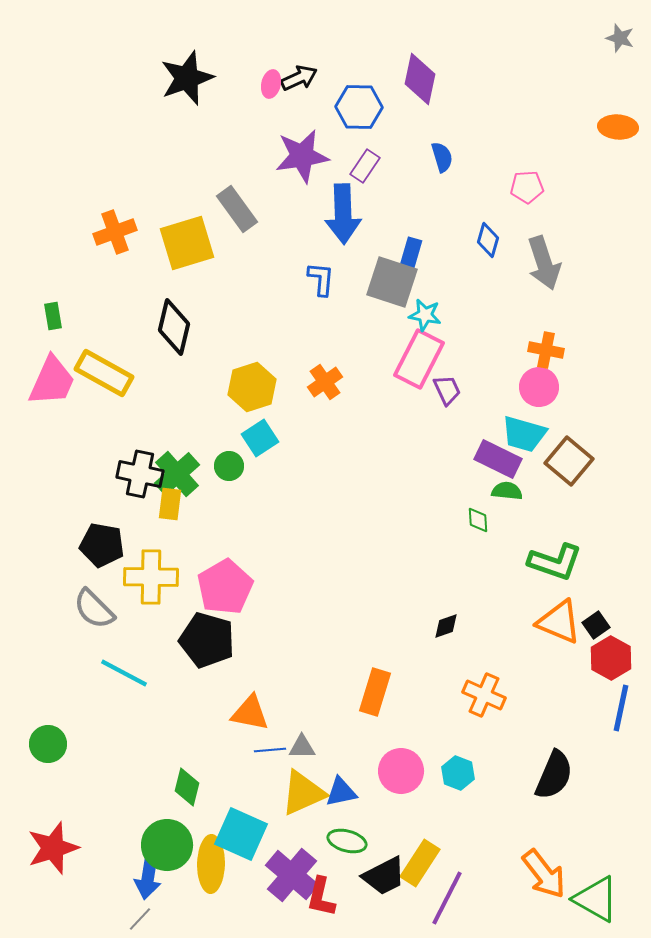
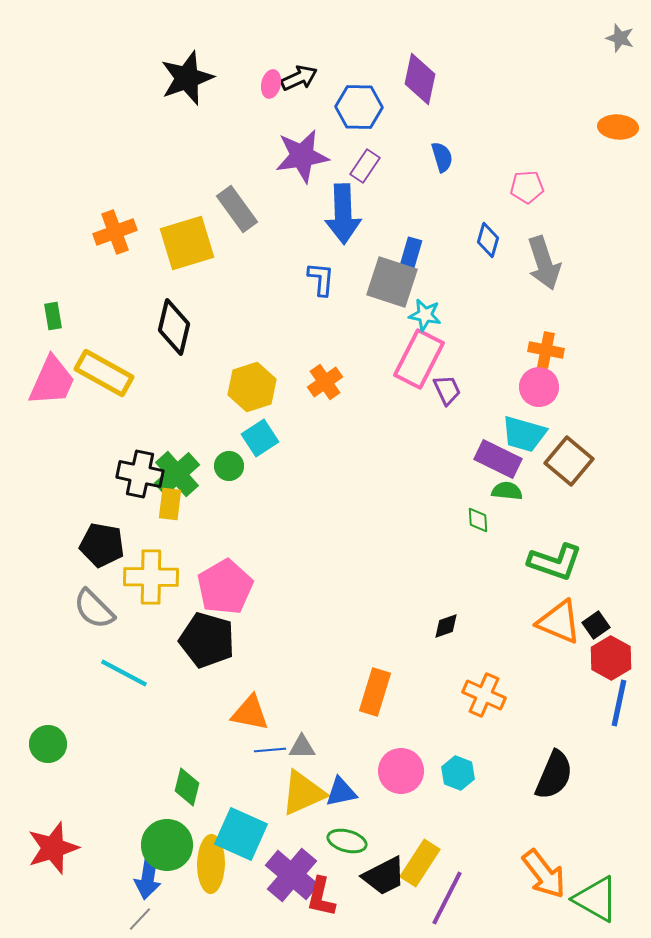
blue line at (621, 708): moved 2 px left, 5 px up
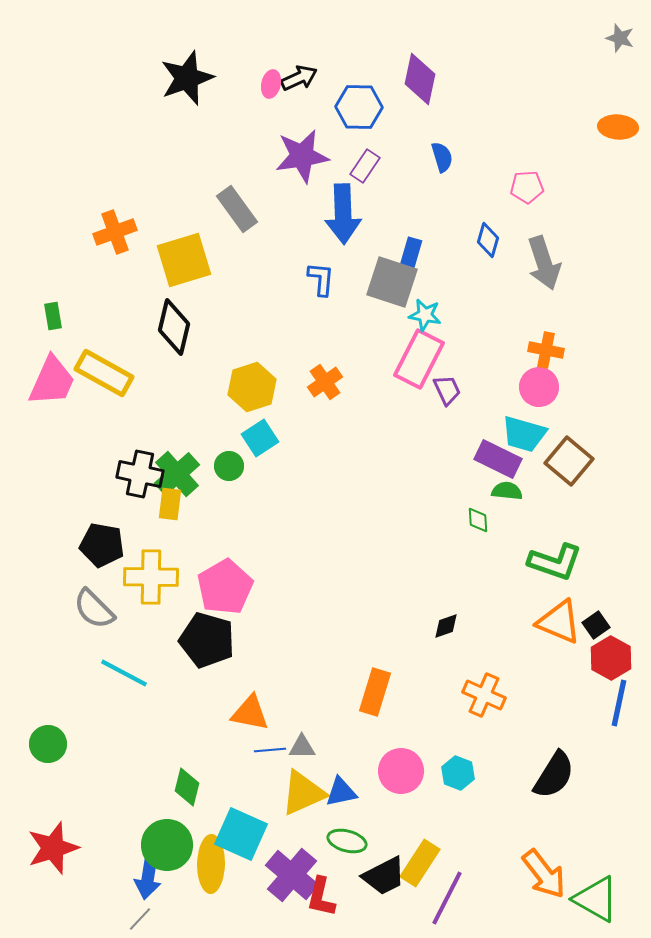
yellow square at (187, 243): moved 3 px left, 17 px down
black semicircle at (554, 775): rotated 9 degrees clockwise
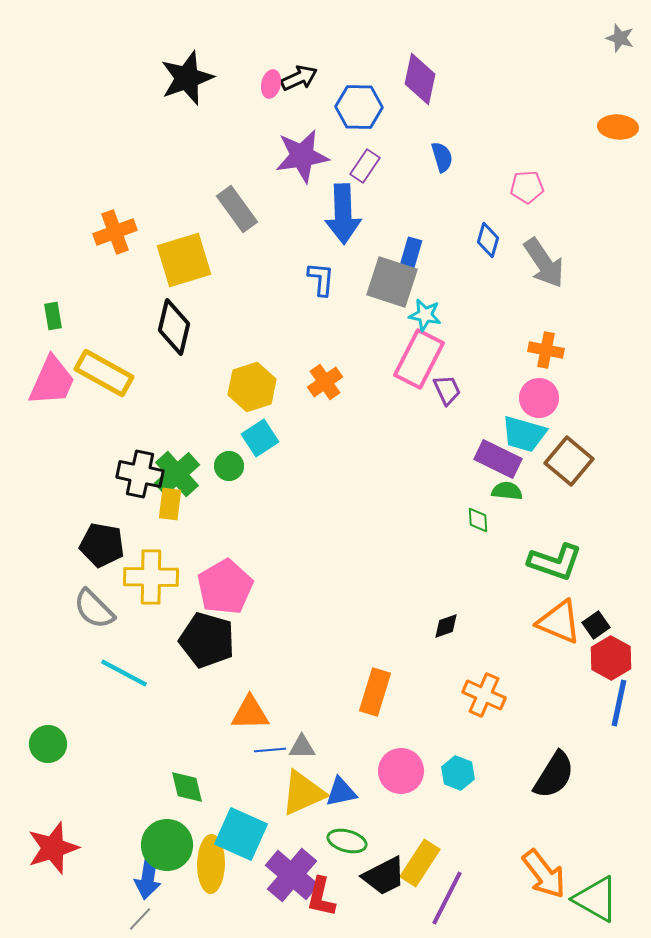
gray arrow at (544, 263): rotated 16 degrees counterclockwise
pink circle at (539, 387): moved 11 px down
orange triangle at (250, 713): rotated 12 degrees counterclockwise
green diamond at (187, 787): rotated 27 degrees counterclockwise
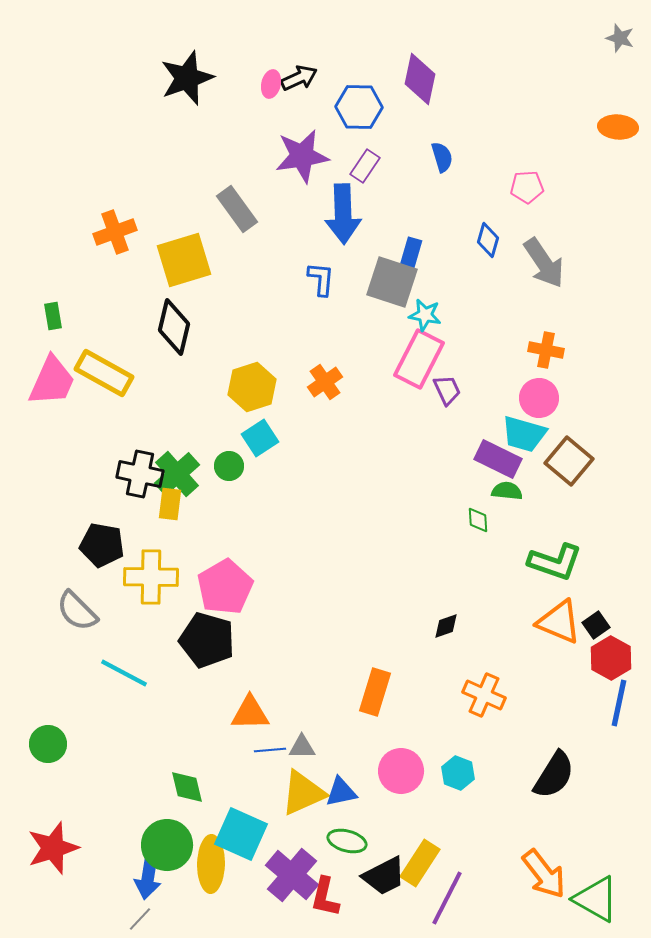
gray semicircle at (94, 609): moved 17 px left, 2 px down
red L-shape at (321, 897): moved 4 px right
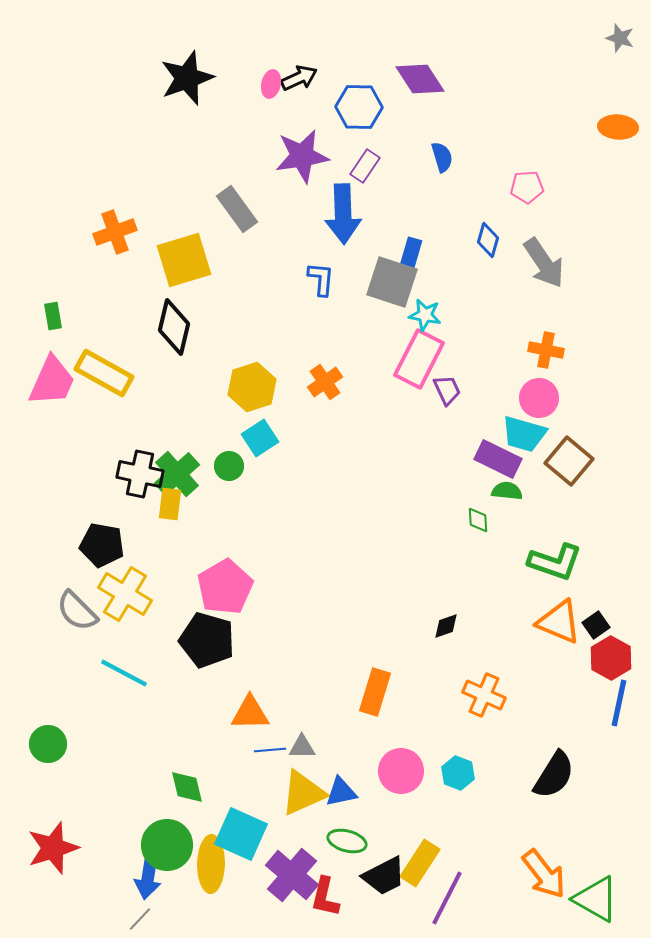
purple diamond at (420, 79): rotated 45 degrees counterclockwise
yellow cross at (151, 577): moved 26 px left, 17 px down; rotated 30 degrees clockwise
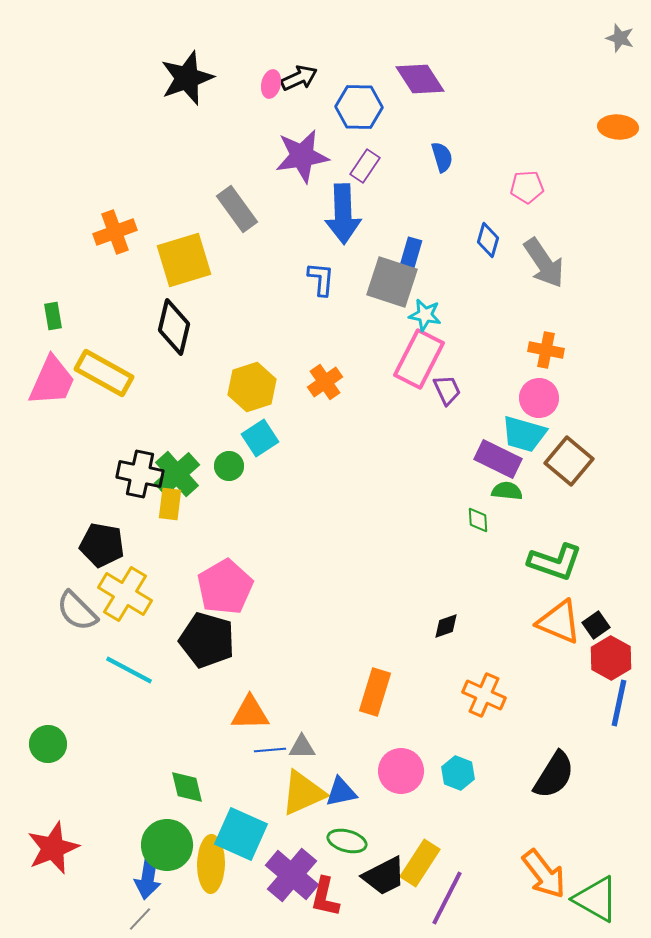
cyan line at (124, 673): moved 5 px right, 3 px up
red star at (53, 848): rotated 4 degrees counterclockwise
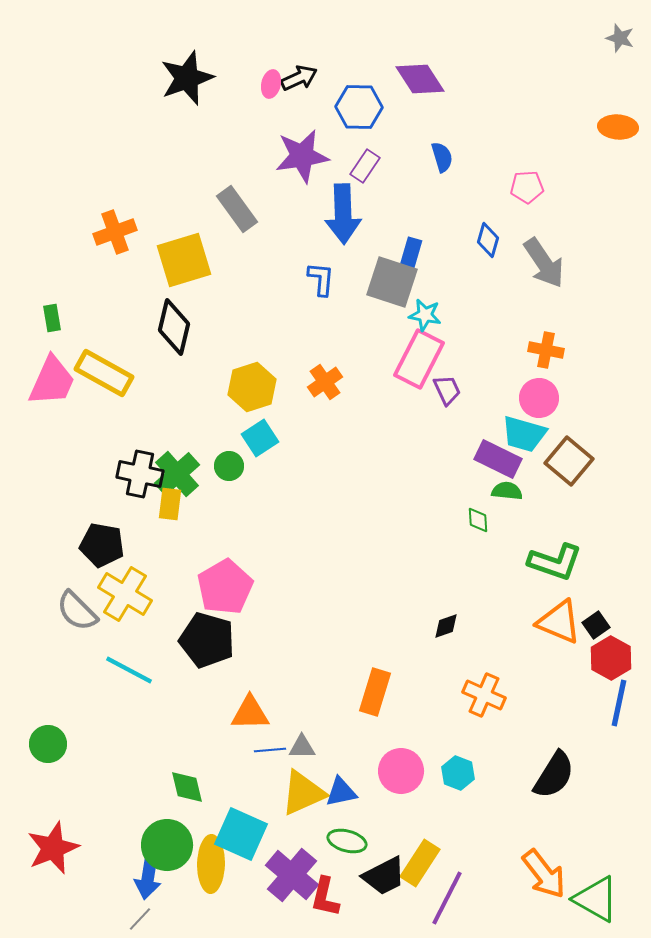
green rectangle at (53, 316): moved 1 px left, 2 px down
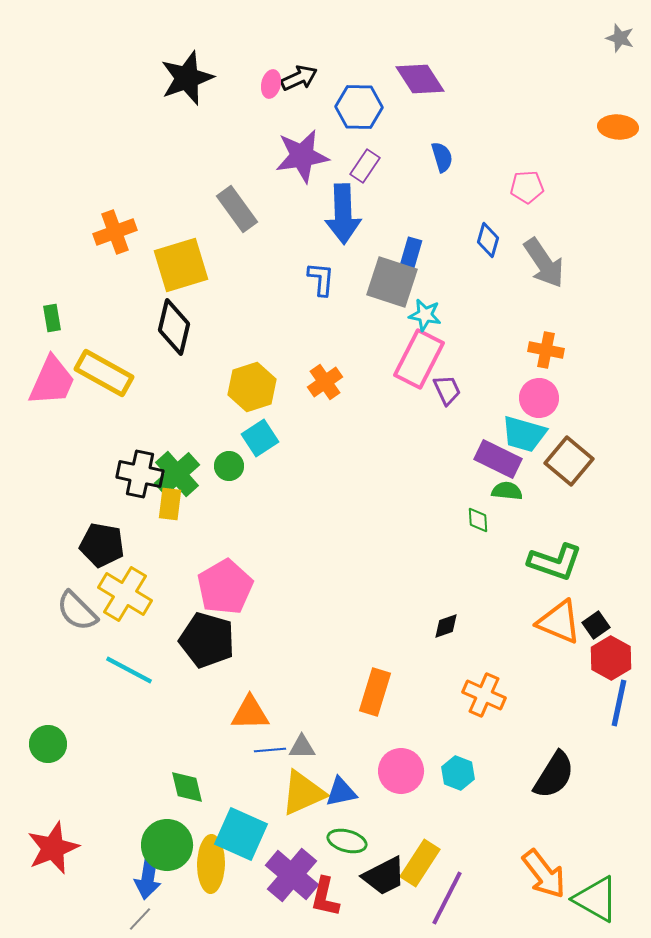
yellow square at (184, 260): moved 3 px left, 5 px down
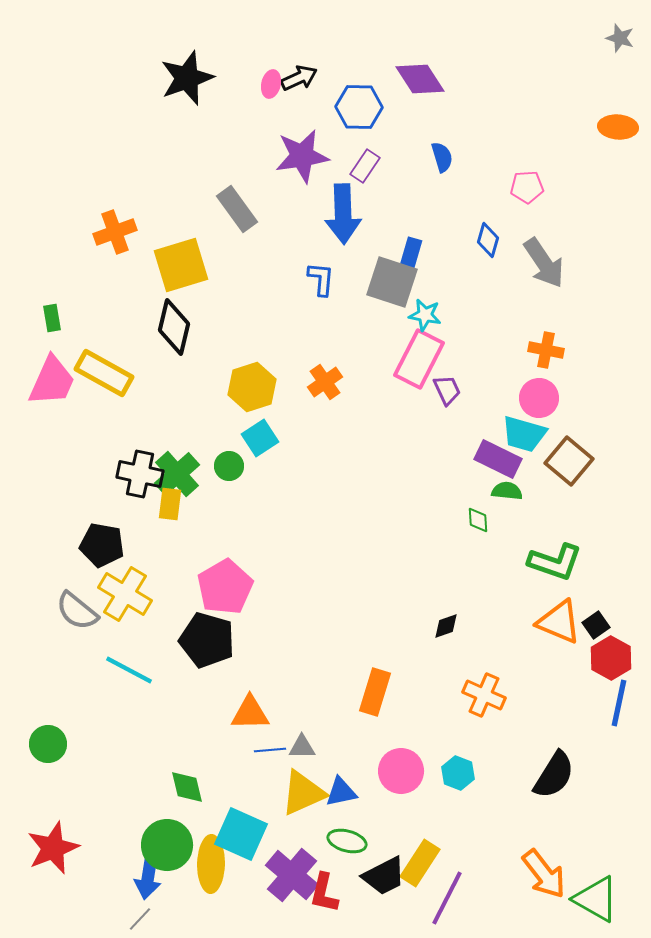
gray semicircle at (77, 611): rotated 6 degrees counterclockwise
red L-shape at (325, 897): moved 1 px left, 4 px up
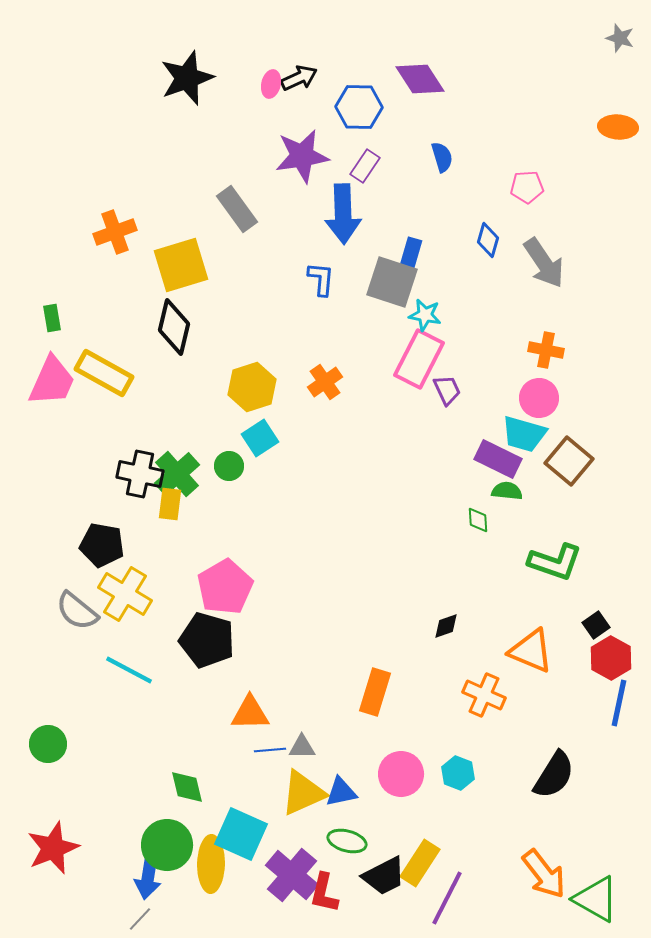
orange triangle at (559, 622): moved 28 px left, 29 px down
pink circle at (401, 771): moved 3 px down
